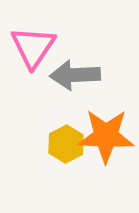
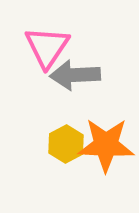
pink triangle: moved 14 px right
orange star: moved 9 px down
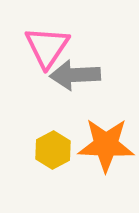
yellow hexagon: moved 13 px left, 6 px down
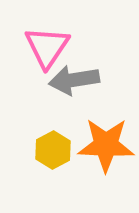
gray arrow: moved 1 px left, 5 px down; rotated 6 degrees counterclockwise
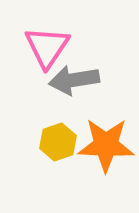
yellow hexagon: moved 5 px right, 8 px up; rotated 9 degrees clockwise
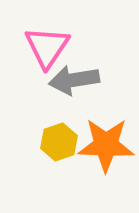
yellow hexagon: moved 1 px right
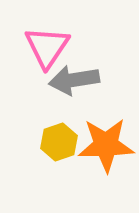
orange star: rotated 4 degrees counterclockwise
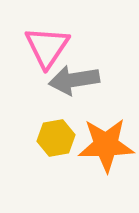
yellow hexagon: moved 3 px left, 4 px up; rotated 9 degrees clockwise
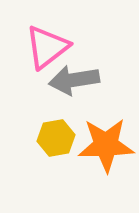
pink triangle: rotated 18 degrees clockwise
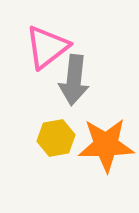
gray arrow: rotated 75 degrees counterclockwise
